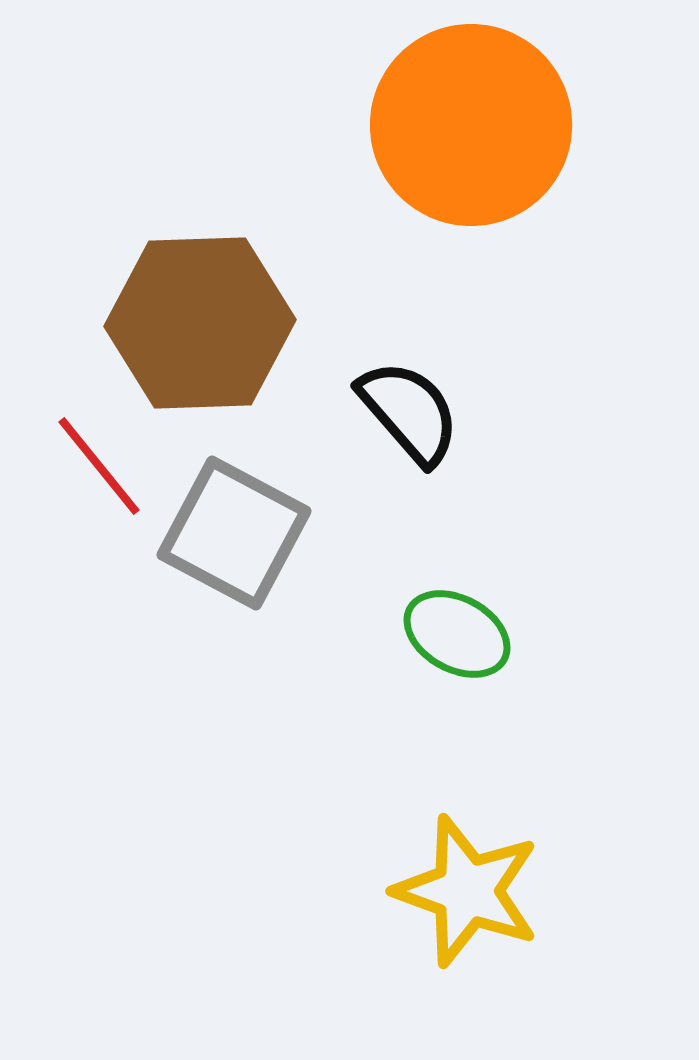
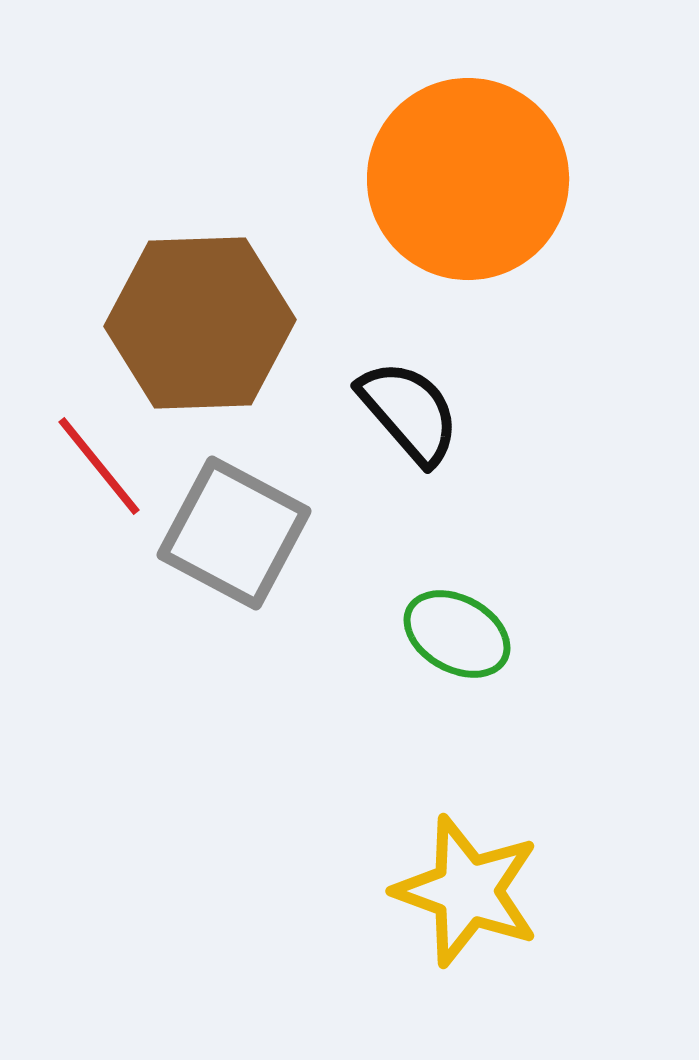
orange circle: moved 3 px left, 54 px down
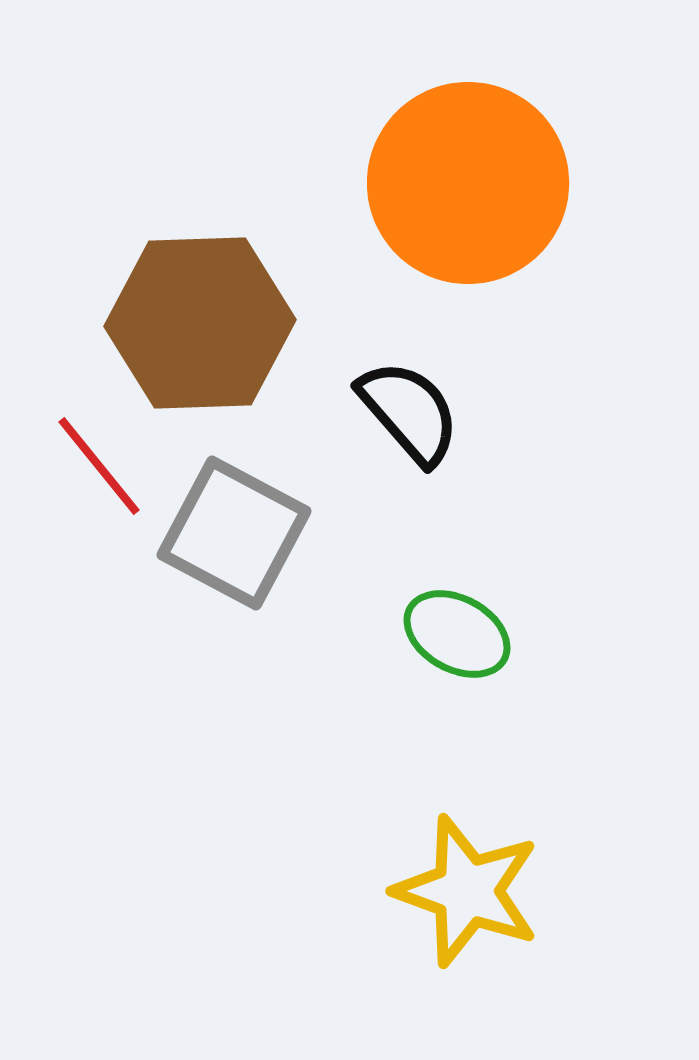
orange circle: moved 4 px down
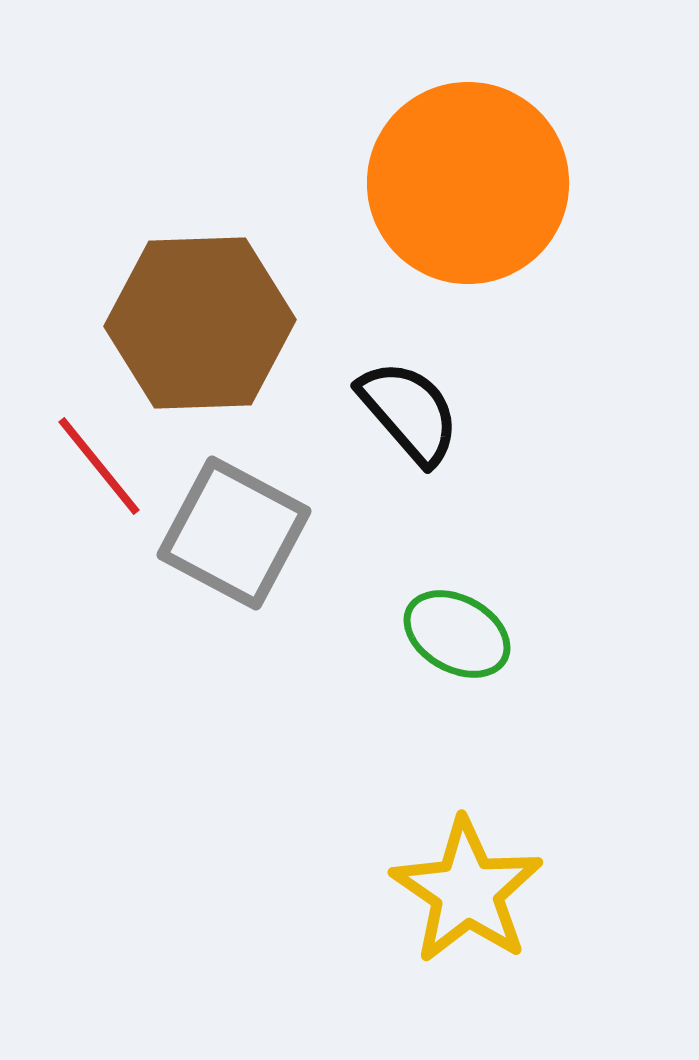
yellow star: rotated 14 degrees clockwise
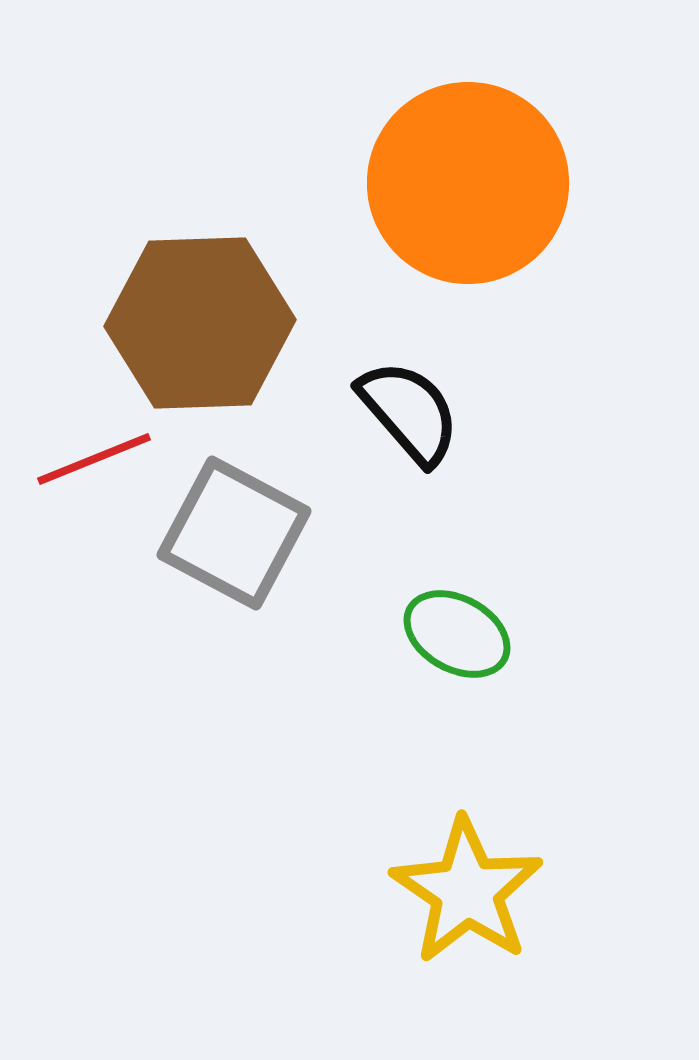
red line: moved 5 px left, 7 px up; rotated 73 degrees counterclockwise
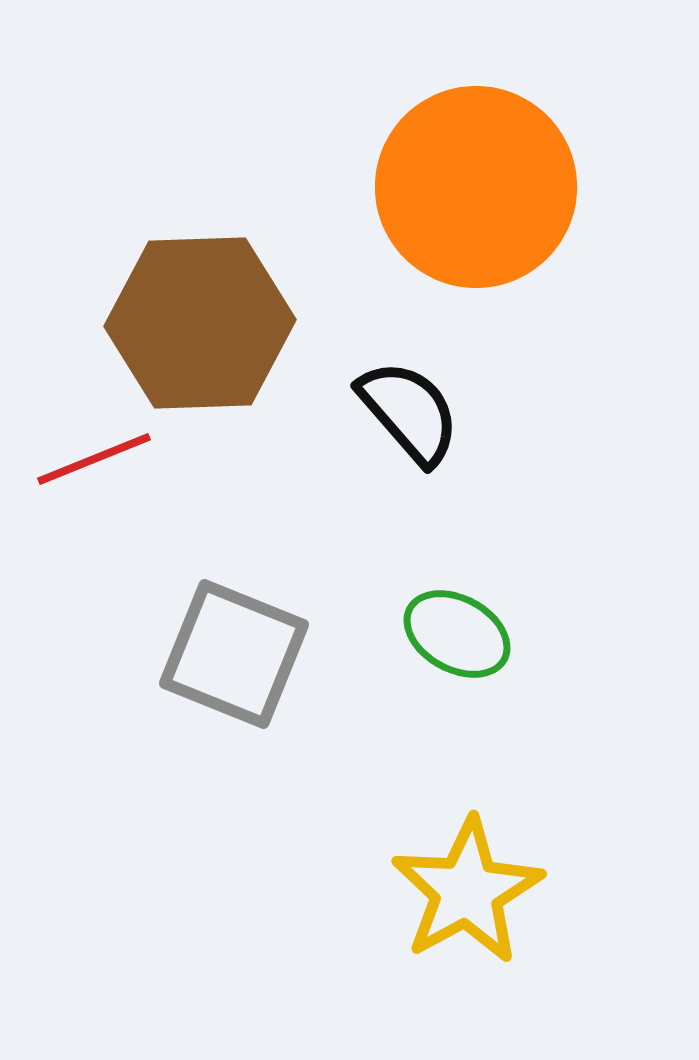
orange circle: moved 8 px right, 4 px down
gray square: moved 121 px down; rotated 6 degrees counterclockwise
yellow star: rotated 9 degrees clockwise
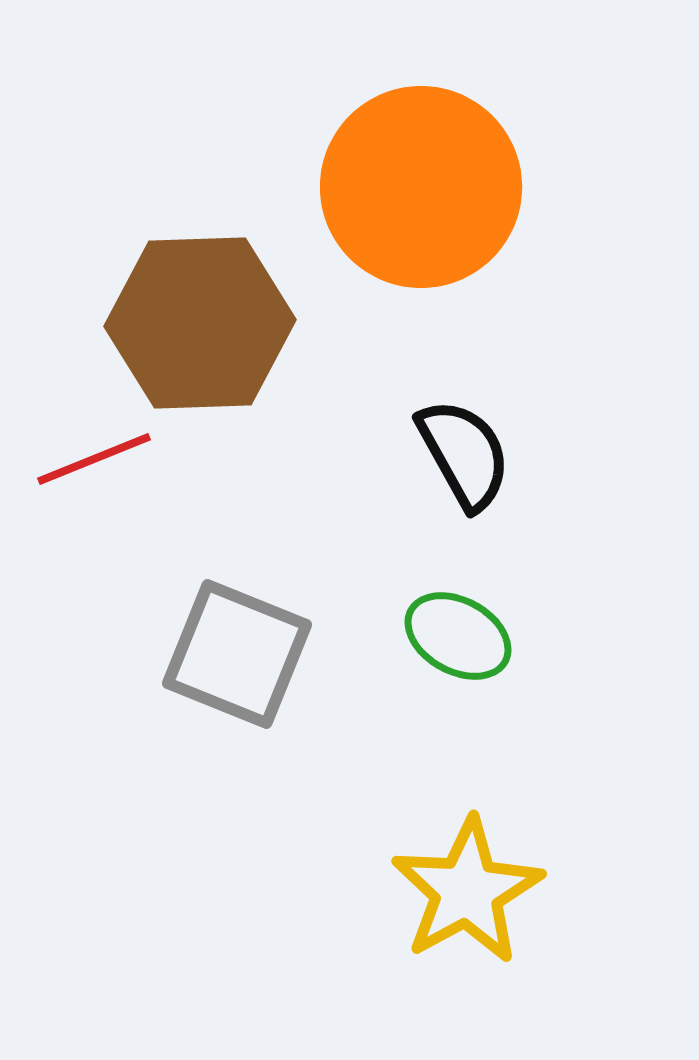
orange circle: moved 55 px left
black semicircle: moved 55 px right, 42 px down; rotated 12 degrees clockwise
green ellipse: moved 1 px right, 2 px down
gray square: moved 3 px right
